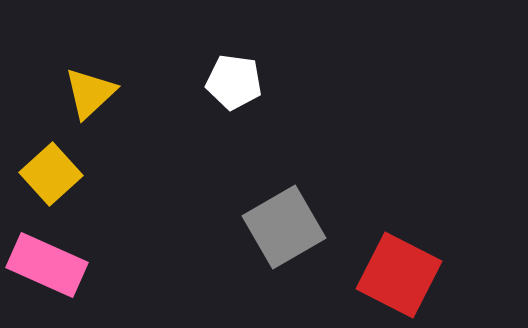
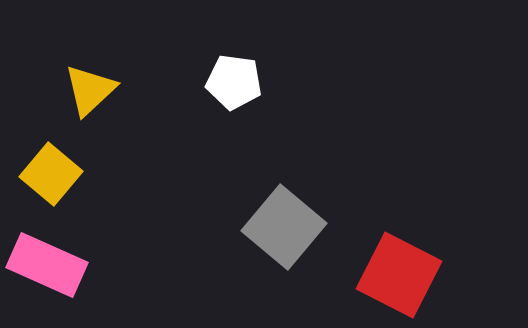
yellow triangle: moved 3 px up
yellow square: rotated 8 degrees counterclockwise
gray square: rotated 20 degrees counterclockwise
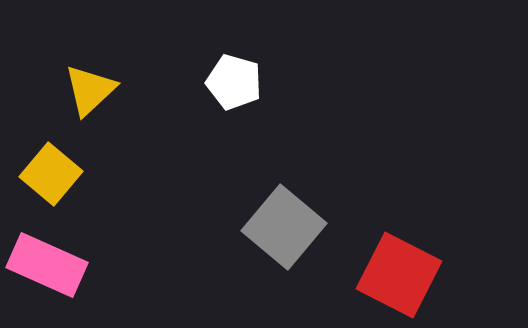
white pentagon: rotated 8 degrees clockwise
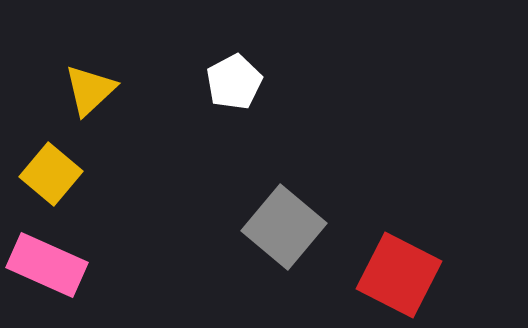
white pentagon: rotated 28 degrees clockwise
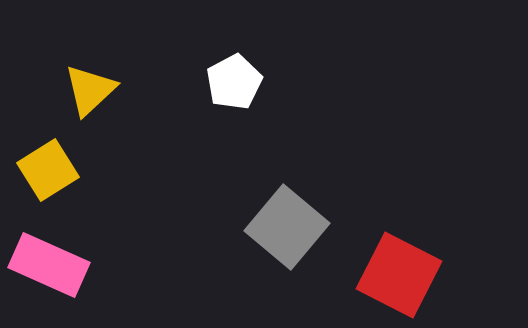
yellow square: moved 3 px left, 4 px up; rotated 18 degrees clockwise
gray square: moved 3 px right
pink rectangle: moved 2 px right
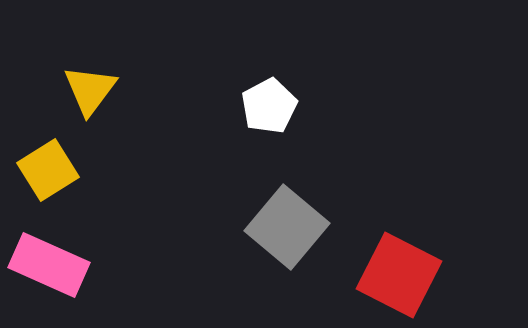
white pentagon: moved 35 px right, 24 px down
yellow triangle: rotated 10 degrees counterclockwise
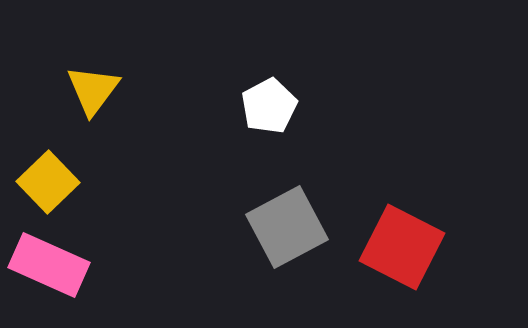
yellow triangle: moved 3 px right
yellow square: moved 12 px down; rotated 12 degrees counterclockwise
gray square: rotated 22 degrees clockwise
red square: moved 3 px right, 28 px up
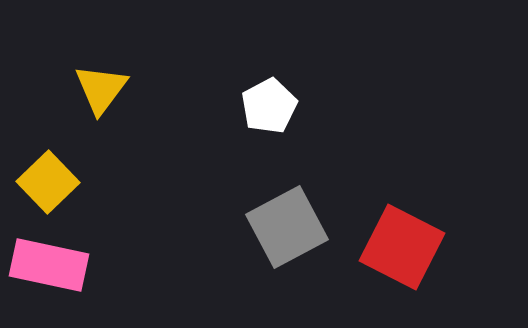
yellow triangle: moved 8 px right, 1 px up
pink rectangle: rotated 12 degrees counterclockwise
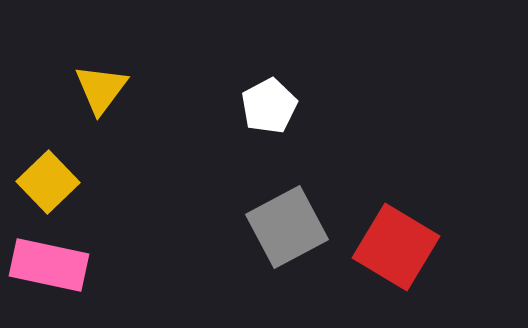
red square: moved 6 px left; rotated 4 degrees clockwise
